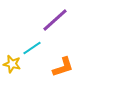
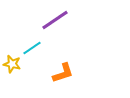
purple line: rotated 8 degrees clockwise
orange L-shape: moved 6 px down
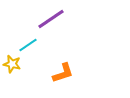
purple line: moved 4 px left, 1 px up
cyan line: moved 4 px left, 3 px up
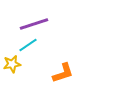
purple line: moved 17 px left, 5 px down; rotated 16 degrees clockwise
yellow star: rotated 24 degrees counterclockwise
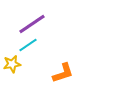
purple line: moved 2 px left; rotated 16 degrees counterclockwise
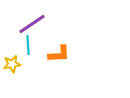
cyan line: rotated 60 degrees counterclockwise
orange L-shape: moved 4 px left, 19 px up; rotated 15 degrees clockwise
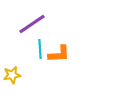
cyan line: moved 12 px right, 4 px down
yellow star: moved 11 px down
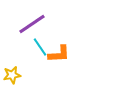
cyan line: moved 2 px up; rotated 30 degrees counterclockwise
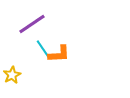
cyan line: moved 3 px right, 2 px down
yellow star: rotated 18 degrees counterclockwise
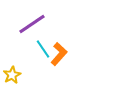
orange L-shape: rotated 45 degrees counterclockwise
